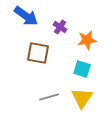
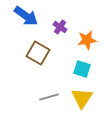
brown square: rotated 20 degrees clockwise
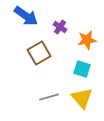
brown square: moved 1 px right; rotated 30 degrees clockwise
yellow triangle: rotated 15 degrees counterclockwise
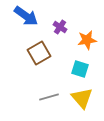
cyan square: moved 2 px left
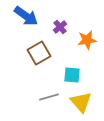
purple cross: rotated 16 degrees clockwise
cyan square: moved 8 px left, 6 px down; rotated 12 degrees counterclockwise
yellow triangle: moved 1 px left, 4 px down
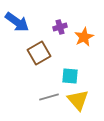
blue arrow: moved 9 px left, 6 px down
purple cross: rotated 24 degrees clockwise
orange star: moved 3 px left, 3 px up; rotated 18 degrees counterclockwise
cyan square: moved 2 px left, 1 px down
yellow triangle: moved 3 px left, 2 px up
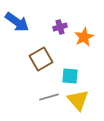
brown square: moved 2 px right, 6 px down
